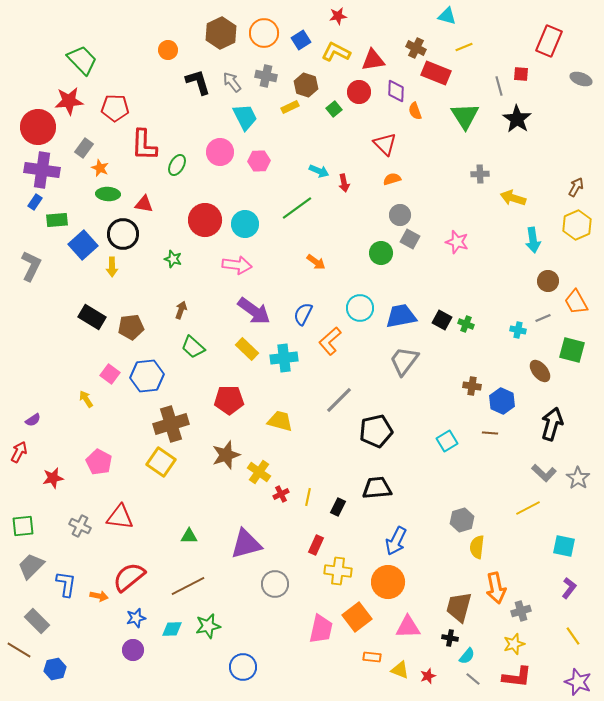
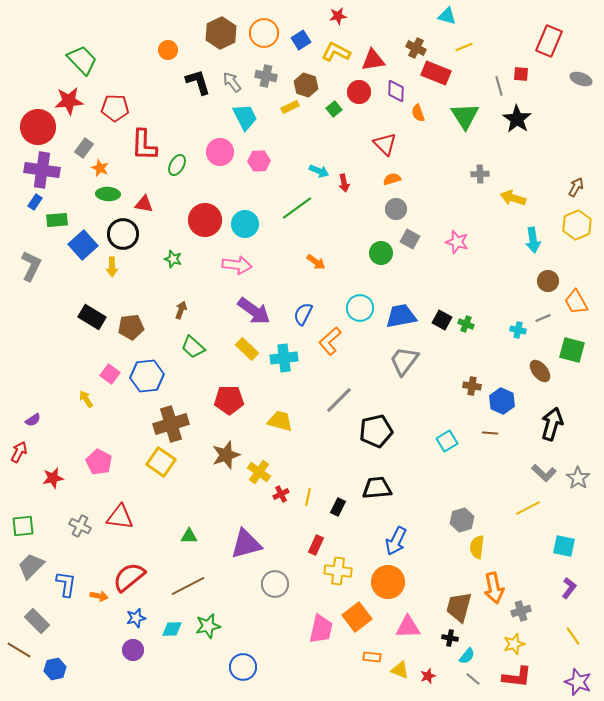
orange semicircle at (415, 111): moved 3 px right, 2 px down
gray circle at (400, 215): moved 4 px left, 6 px up
orange arrow at (496, 588): moved 2 px left
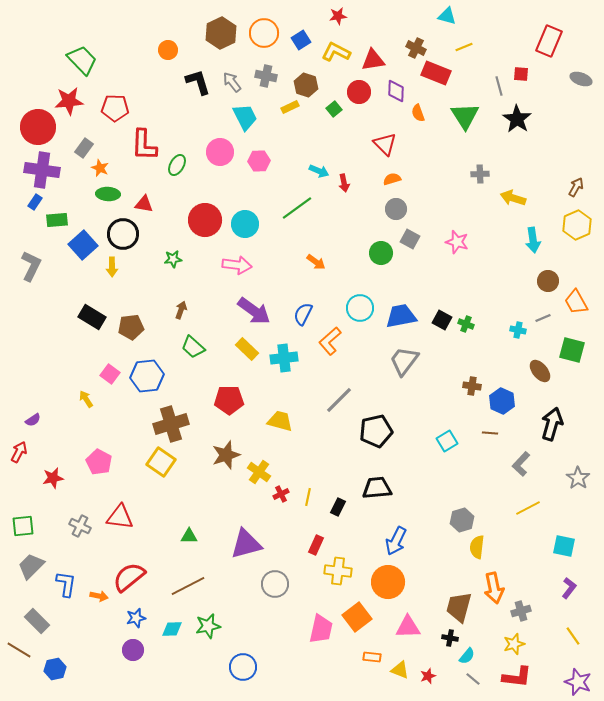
green star at (173, 259): rotated 24 degrees counterclockwise
gray L-shape at (544, 473): moved 23 px left, 9 px up; rotated 90 degrees clockwise
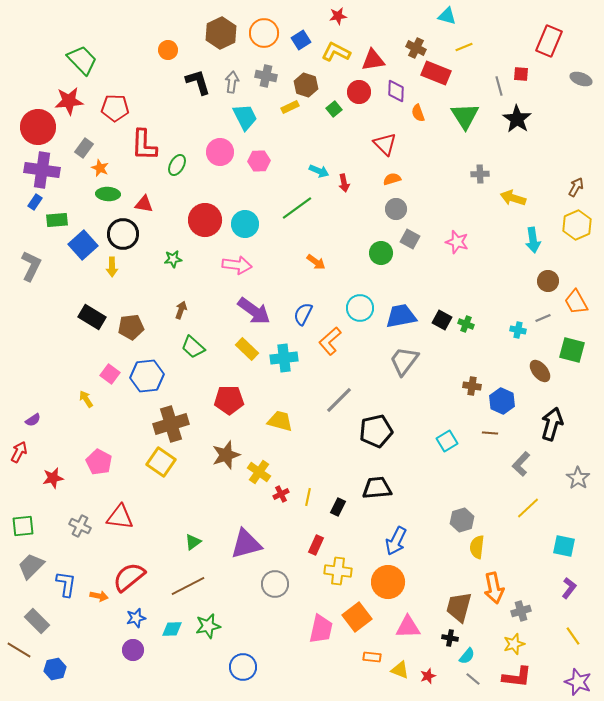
gray arrow at (232, 82): rotated 45 degrees clockwise
yellow line at (528, 508): rotated 15 degrees counterclockwise
green triangle at (189, 536): moved 4 px right, 6 px down; rotated 36 degrees counterclockwise
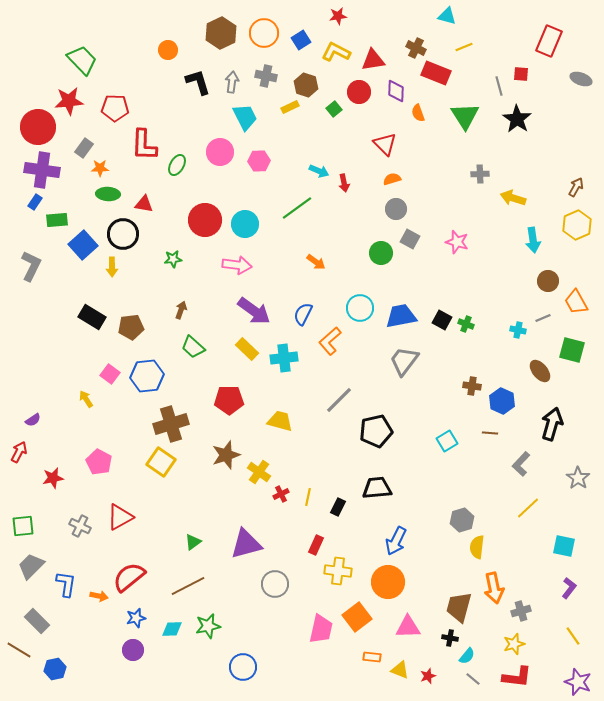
orange star at (100, 168): rotated 24 degrees counterclockwise
red triangle at (120, 517): rotated 36 degrees counterclockwise
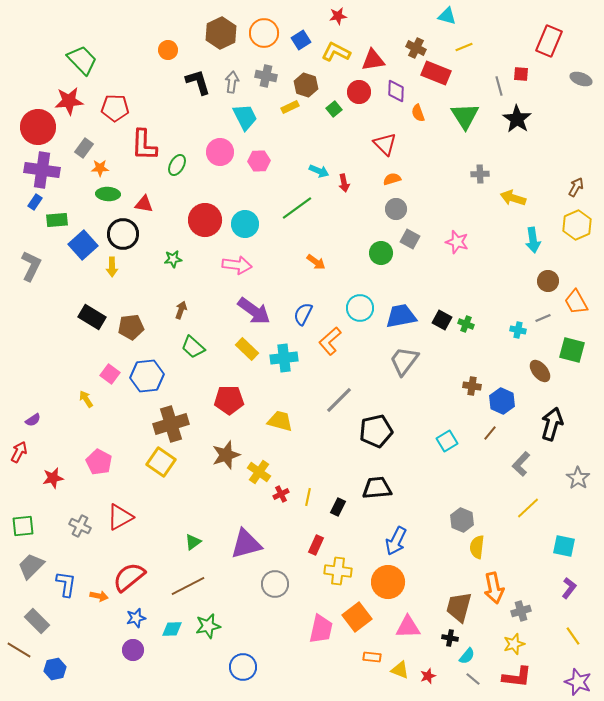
brown line at (490, 433): rotated 56 degrees counterclockwise
gray hexagon at (462, 520): rotated 20 degrees counterclockwise
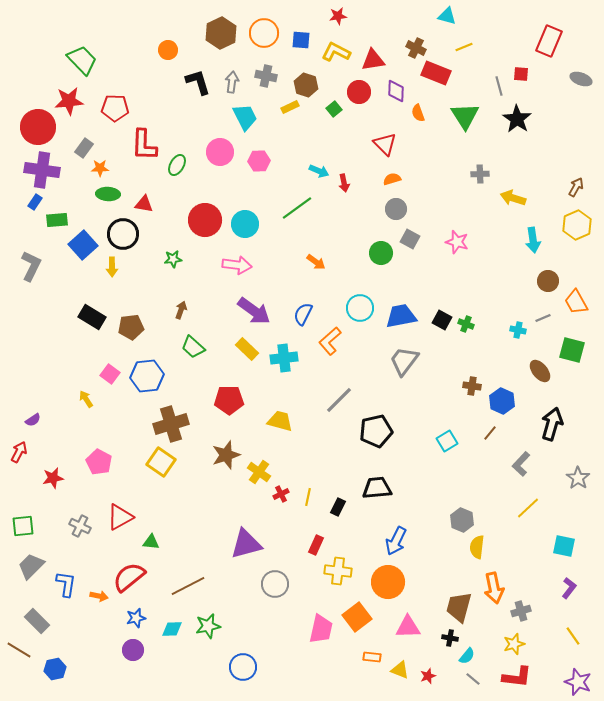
blue square at (301, 40): rotated 36 degrees clockwise
green triangle at (193, 542): moved 42 px left; rotated 42 degrees clockwise
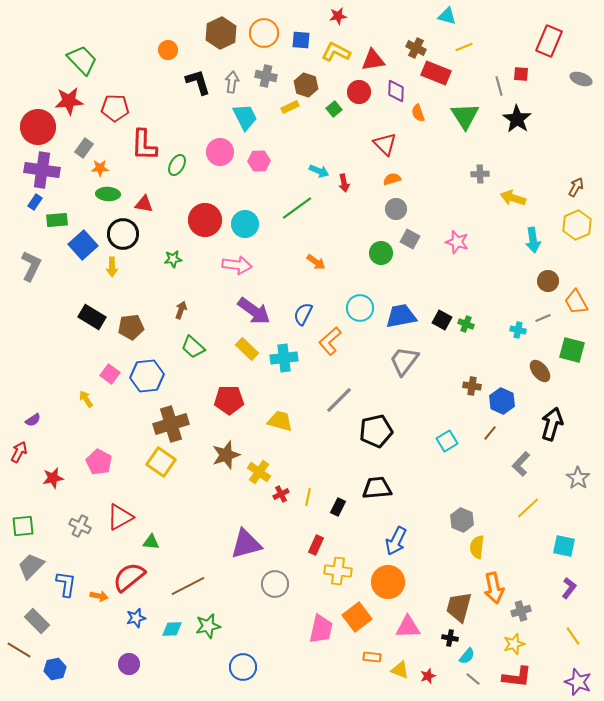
purple circle at (133, 650): moved 4 px left, 14 px down
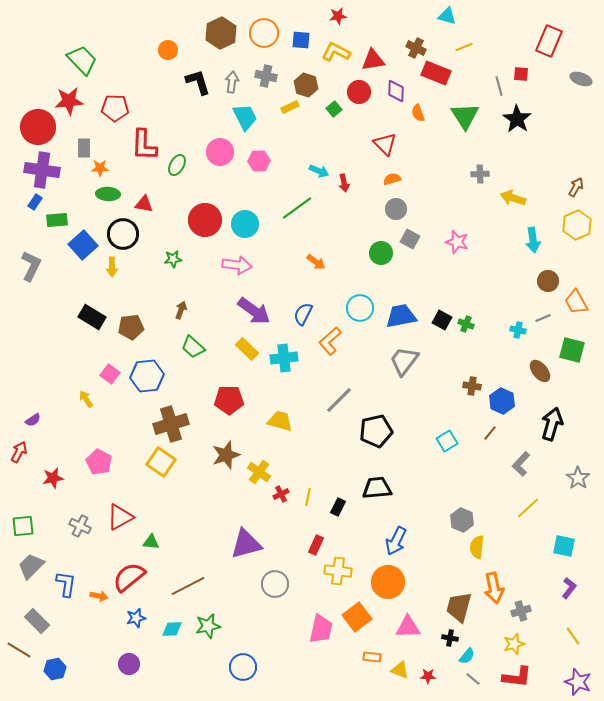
gray rectangle at (84, 148): rotated 36 degrees counterclockwise
red star at (428, 676): rotated 21 degrees clockwise
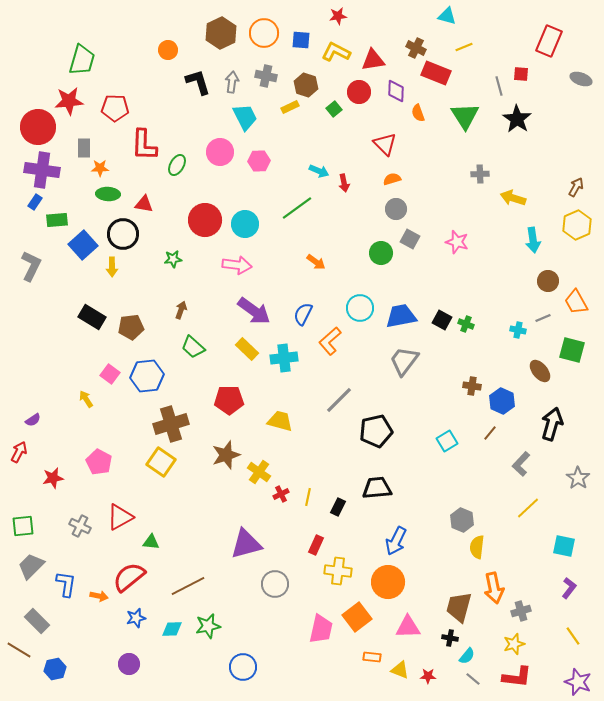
green trapezoid at (82, 60): rotated 60 degrees clockwise
